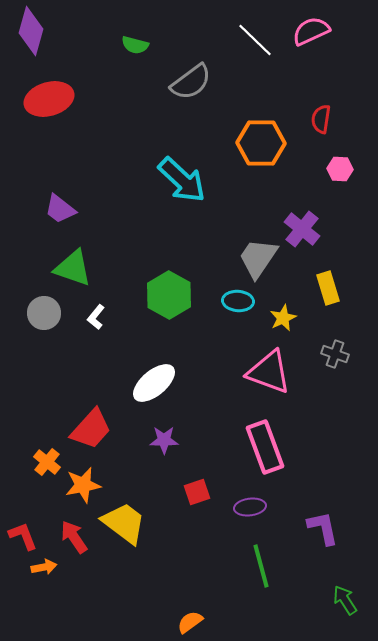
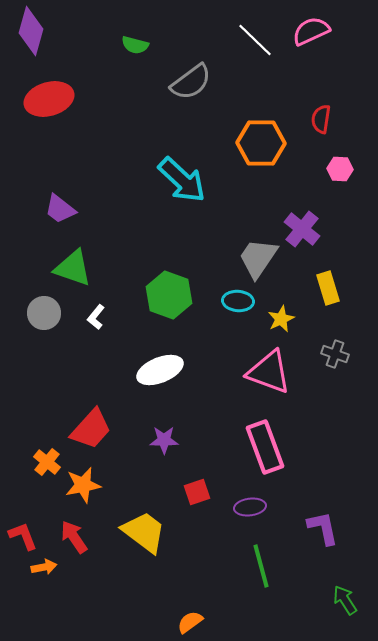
green hexagon: rotated 9 degrees counterclockwise
yellow star: moved 2 px left, 1 px down
white ellipse: moved 6 px right, 13 px up; rotated 18 degrees clockwise
yellow trapezoid: moved 20 px right, 9 px down
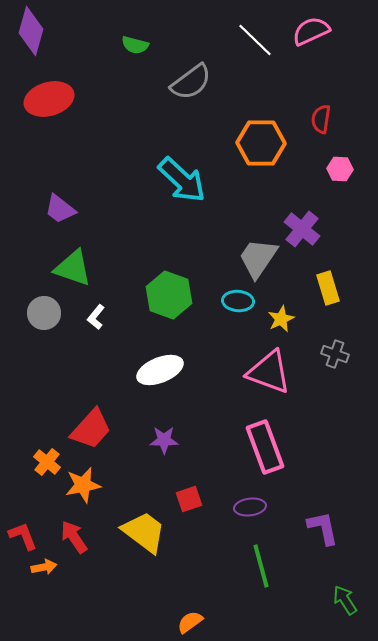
red square: moved 8 px left, 7 px down
